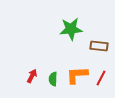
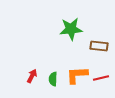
red line: rotated 49 degrees clockwise
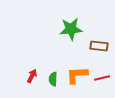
red line: moved 1 px right
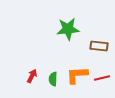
green star: moved 3 px left
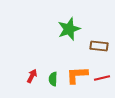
green star: moved 1 px right; rotated 15 degrees counterclockwise
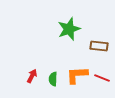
red line: rotated 35 degrees clockwise
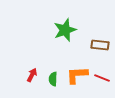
green star: moved 4 px left, 1 px down
brown rectangle: moved 1 px right, 1 px up
red arrow: moved 1 px up
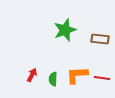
brown rectangle: moved 6 px up
red line: rotated 14 degrees counterclockwise
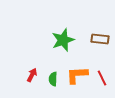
green star: moved 2 px left, 10 px down
red line: rotated 56 degrees clockwise
